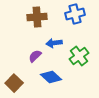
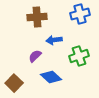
blue cross: moved 5 px right
blue arrow: moved 3 px up
green cross: rotated 18 degrees clockwise
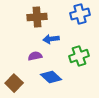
blue arrow: moved 3 px left, 1 px up
purple semicircle: rotated 32 degrees clockwise
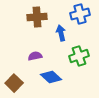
blue arrow: moved 10 px right, 6 px up; rotated 84 degrees clockwise
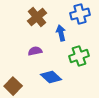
brown cross: rotated 36 degrees counterclockwise
purple semicircle: moved 5 px up
brown square: moved 1 px left, 3 px down
